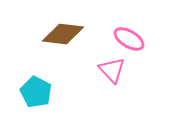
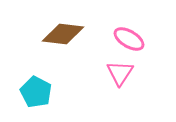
pink triangle: moved 8 px right, 3 px down; rotated 16 degrees clockwise
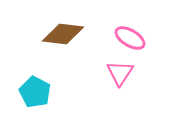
pink ellipse: moved 1 px right, 1 px up
cyan pentagon: moved 1 px left
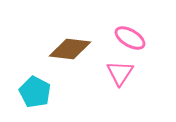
brown diamond: moved 7 px right, 15 px down
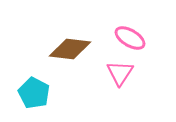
cyan pentagon: moved 1 px left, 1 px down
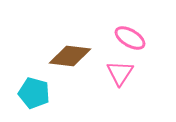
brown diamond: moved 7 px down
cyan pentagon: rotated 12 degrees counterclockwise
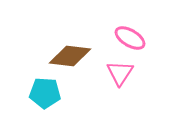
cyan pentagon: moved 11 px right; rotated 12 degrees counterclockwise
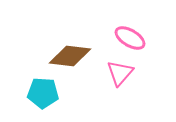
pink triangle: rotated 8 degrees clockwise
cyan pentagon: moved 2 px left
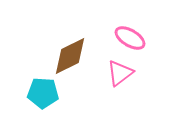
brown diamond: rotated 33 degrees counterclockwise
pink triangle: rotated 12 degrees clockwise
